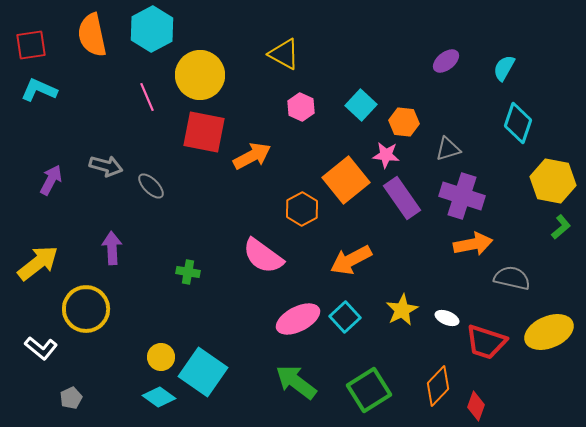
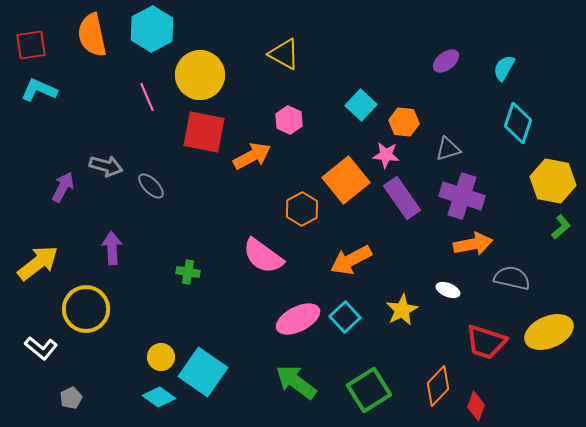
pink hexagon at (301, 107): moved 12 px left, 13 px down
purple arrow at (51, 180): moved 12 px right, 7 px down
white ellipse at (447, 318): moved 1 px right, 28 px up
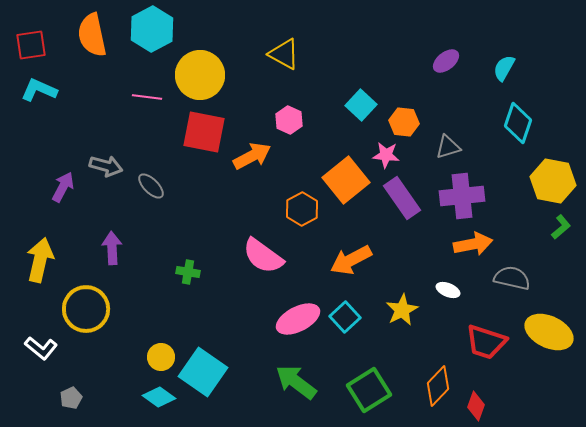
pink line at (147, 97): rotated 60 degrees counterclockwise
gray triangle at (448, 149): moved 2 px up
purple cross at (462, 196): rotated 24 degrees counterclockwise
yellow arrow at (38, 263): moved 2 px right, 3 px up; rotated 39 degrees counterclockwise
yellow ellipse at (549, 332): rotated 48 degrees clockwise
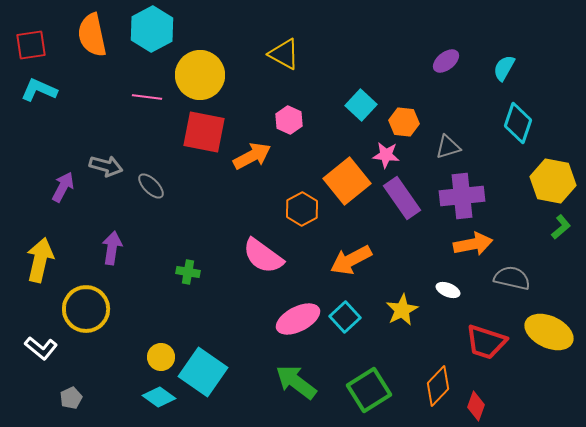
orange square at (346, 180): moved 1 px right, 1 px down
purple arrow at (112, 248): rotated 12 degrees clockwise
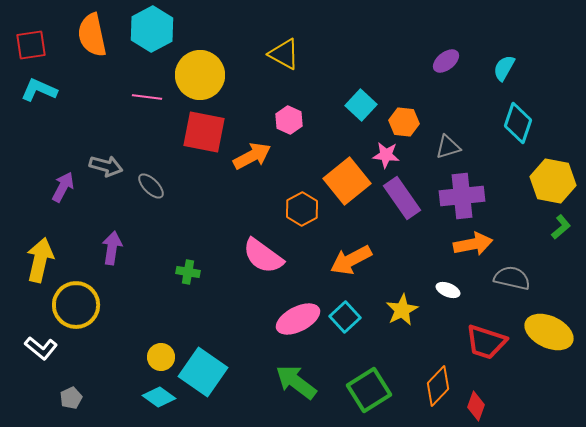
yellow circle at (86, 309): moved 10 px left, 4 px up
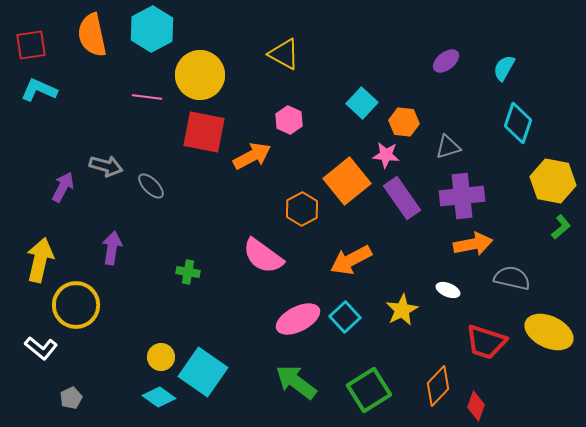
cyan square at (361, 105): moved 1 px right, 2 px up
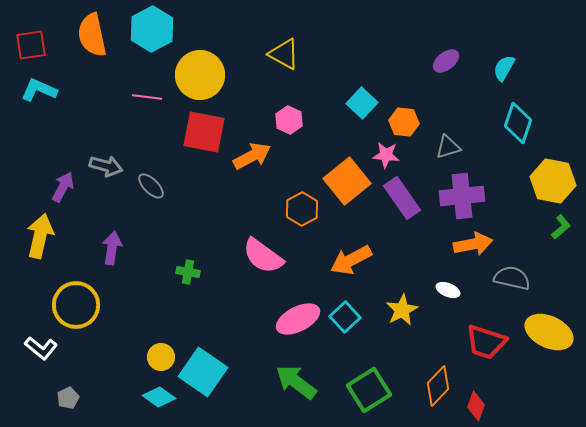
yellow arrow at (40, 260): moved 24 px up
gray pentagon at (71, 398): moved 3 px left
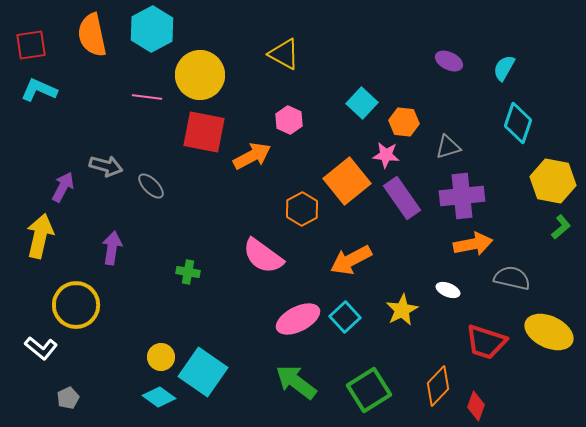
purple ellipse at (446, 61): moved 3 px right; rotated 64 degrees clockwise
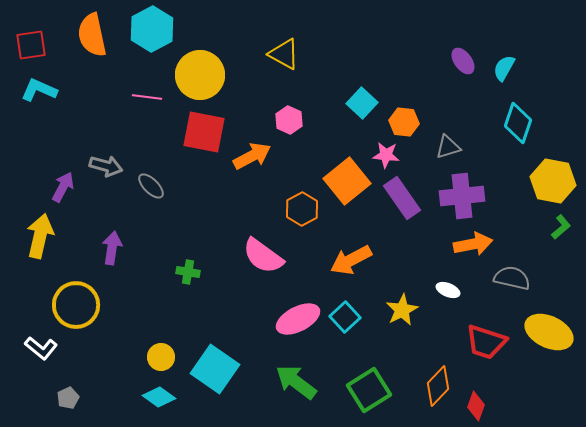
purple ellipse at (449, 61): moved 14 px right; rotated 28 degrees clockwise
cyan square at (203, 372): moved 12 px right, 3 px up
